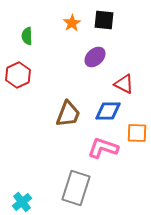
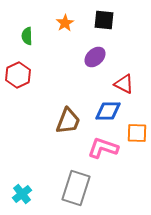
orange star: moved 7 px left
brown trapezoid: moved 7 px down
cyan cross: moved 8 px up
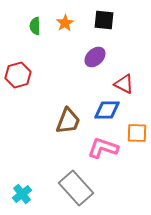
green semicircle: moved 8 px right, 10 px up
red hexagon: rotated 10 degrees clockwise
blue diamond: moved 1 px left, 1 px up
gray rectangle: rotated 60 degrees counterclockwise
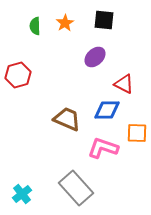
brown trapezoid: moved 1 px left, 2 px up; rotated 88 degrees counterclockwise
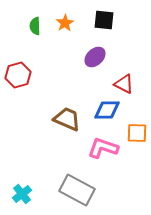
gray rectangle: moved 1 px right, 2 px down; rotated 20 degrees counterclockwise
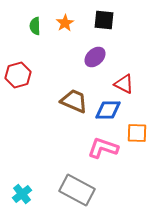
blue diamond: moved 1 px right
brown trapezoid: moved 7 px right, 18 px up
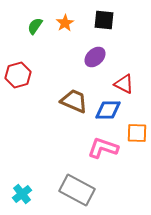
green semicircle: rotated 36 degrees clockwise
